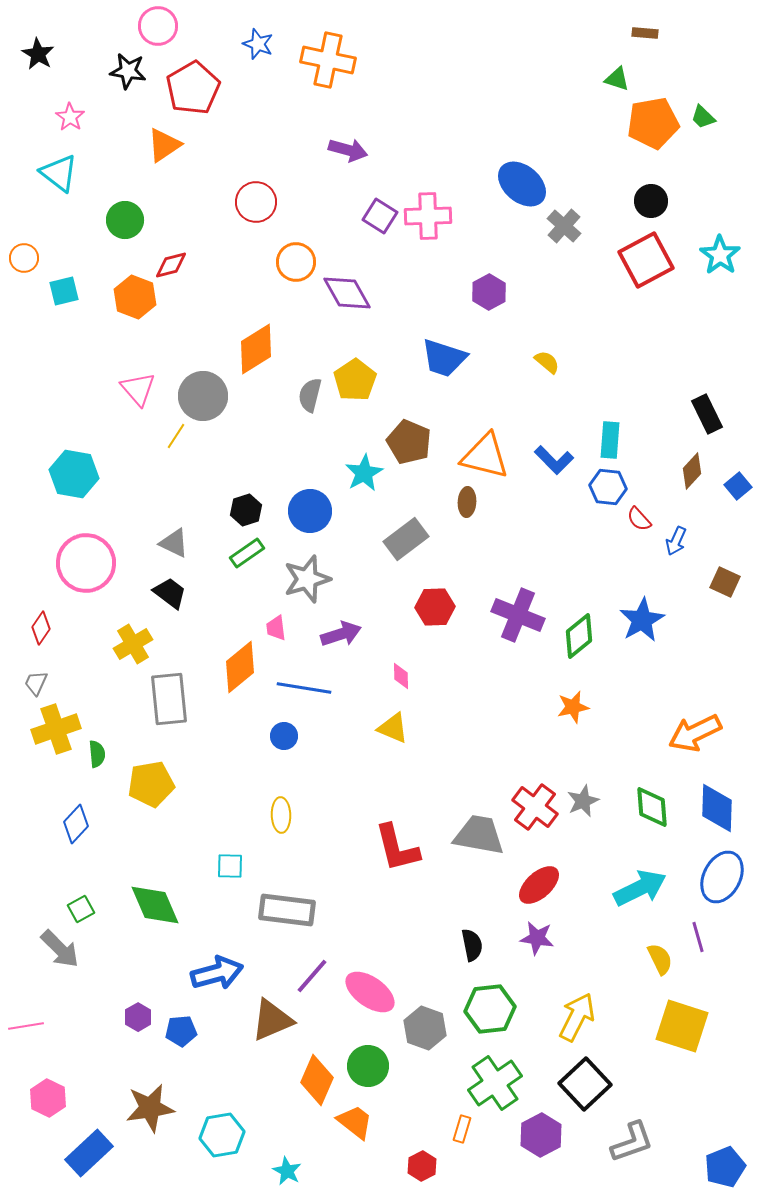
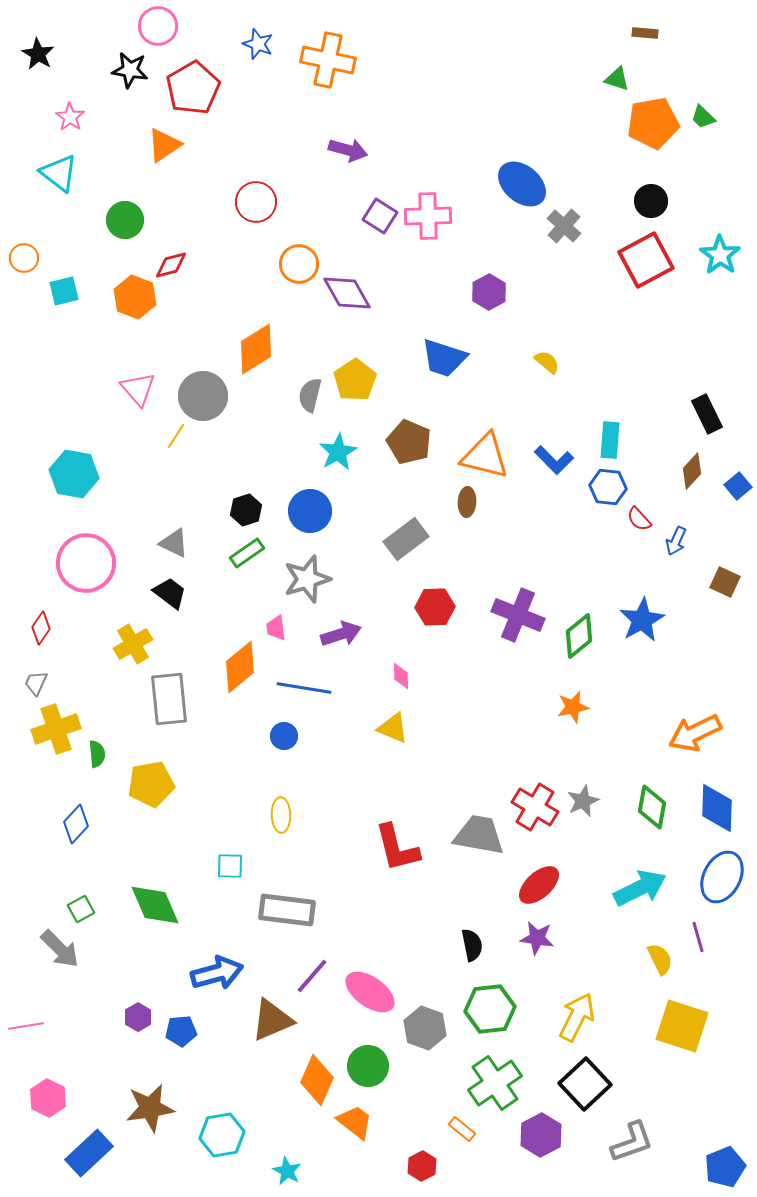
black star at (128, 71): moved 2 px right, 1 px up
orange circle at (296, 262): moved 3 px right, 2 px down
cyan star at (364, 473): moved 26 px left, 21 px up
red cross at (535, 807): rotated 6 degrees counterclockwise
green diamond at (652, 807): rotated 15 degrees clockwise
orange rectangle at (462, 1129): rotated 68 degrees counterclockwise
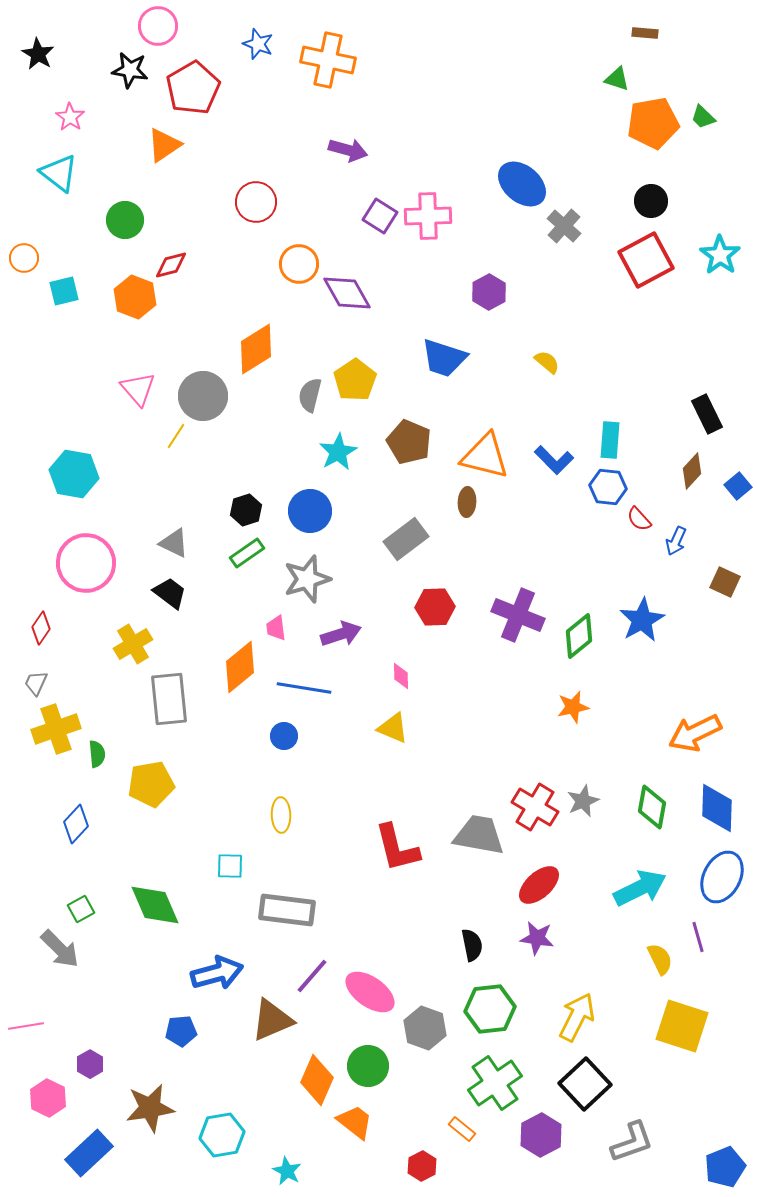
purple hexagon at (138, 1017): moved 48 px left, 47 px down
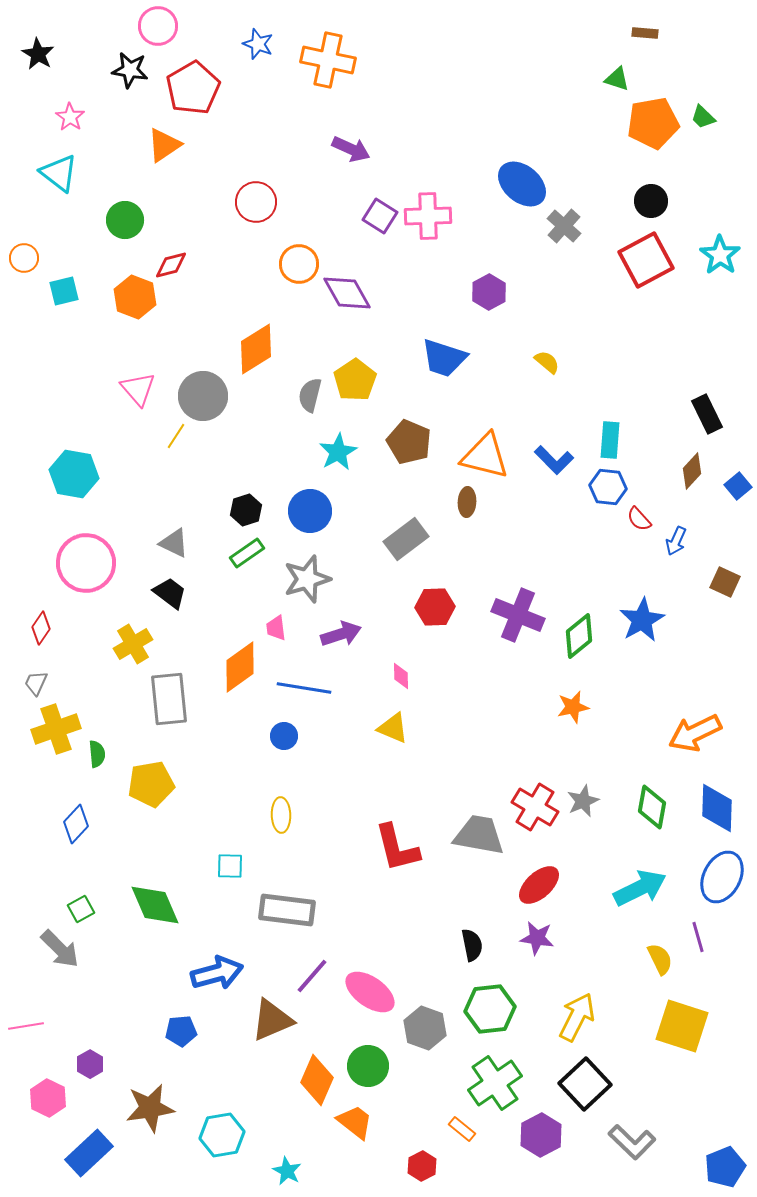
purple arrow at (348, 150): moved 3 px right, 1 px up; rotated 9 degrees clockwise
orange diamond at (240, 667): rotated 4 degrees clockwise
gray L-shape at (632, 1142): rotated 63 degrees clockwise
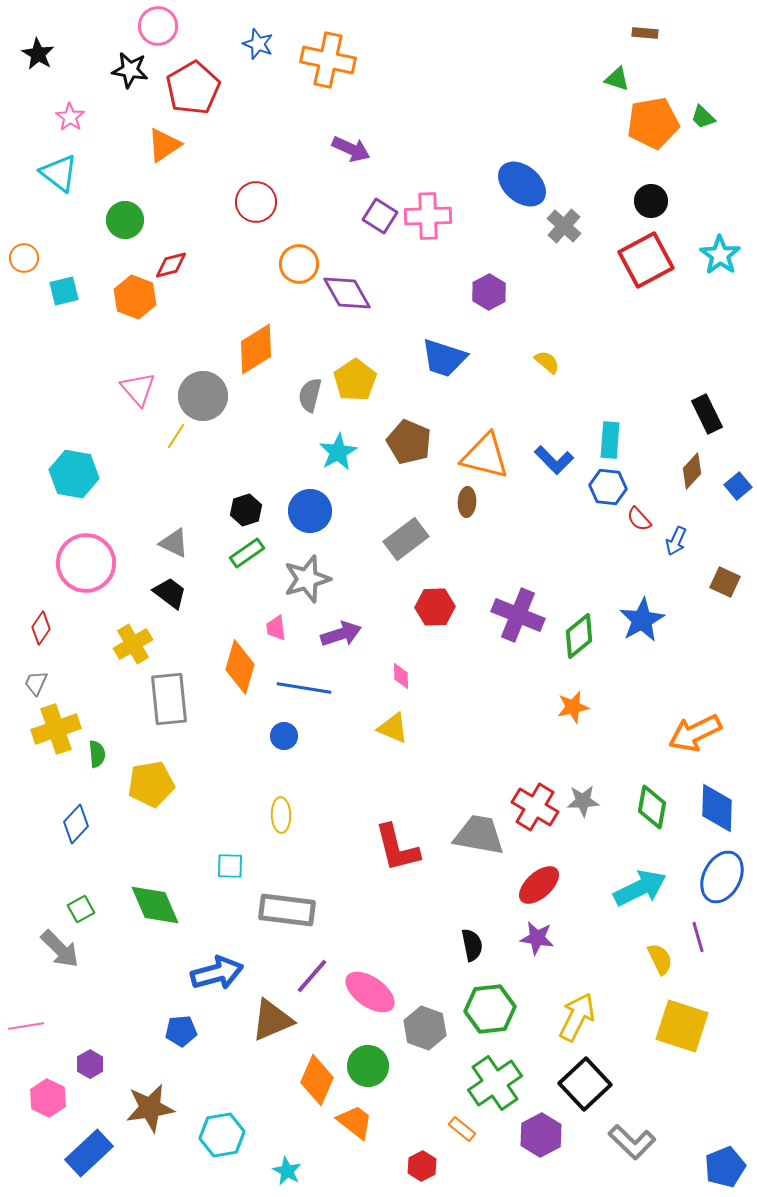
orange diamond at (240, 667): rotated 38 degrees counterclockwise
gray star at (583, 801): rotated 20 degrees clockwise
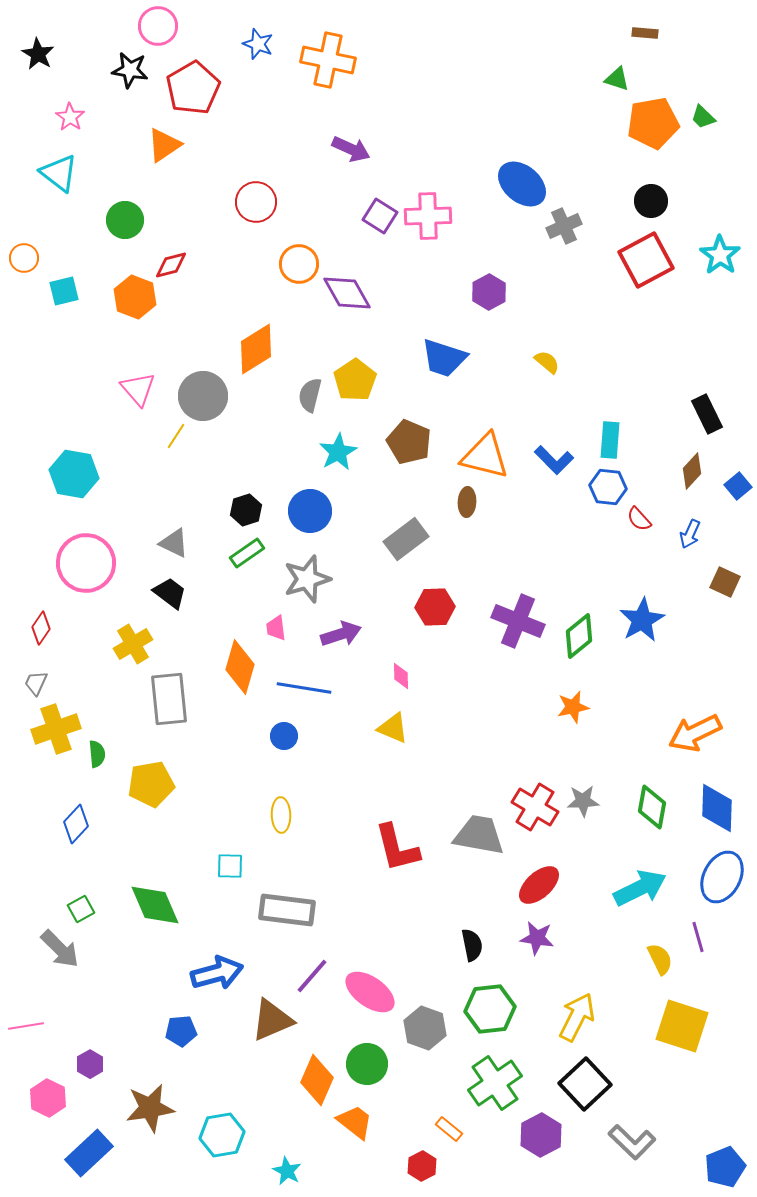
gray cross at (564, 226): rotated 24 degrees clockwise
blue arrow at (676, 541): moved 14 px right, 7 px up
purple cross at (518, 615): moved 6 px down
green circle at (368, 1066): moved 1 px left, 2 px up
orange rectangle at (462, 1129): moved 13 px left
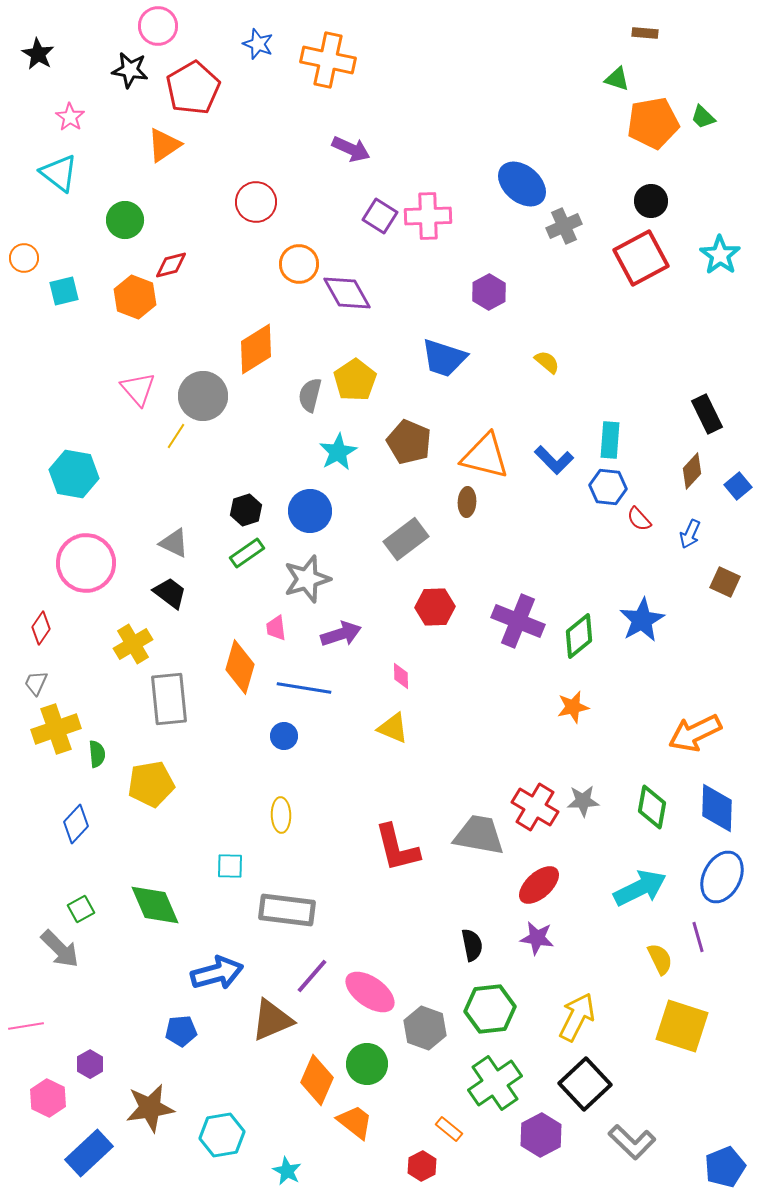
red square at (646, 260): moved 5 px left, 2 px up
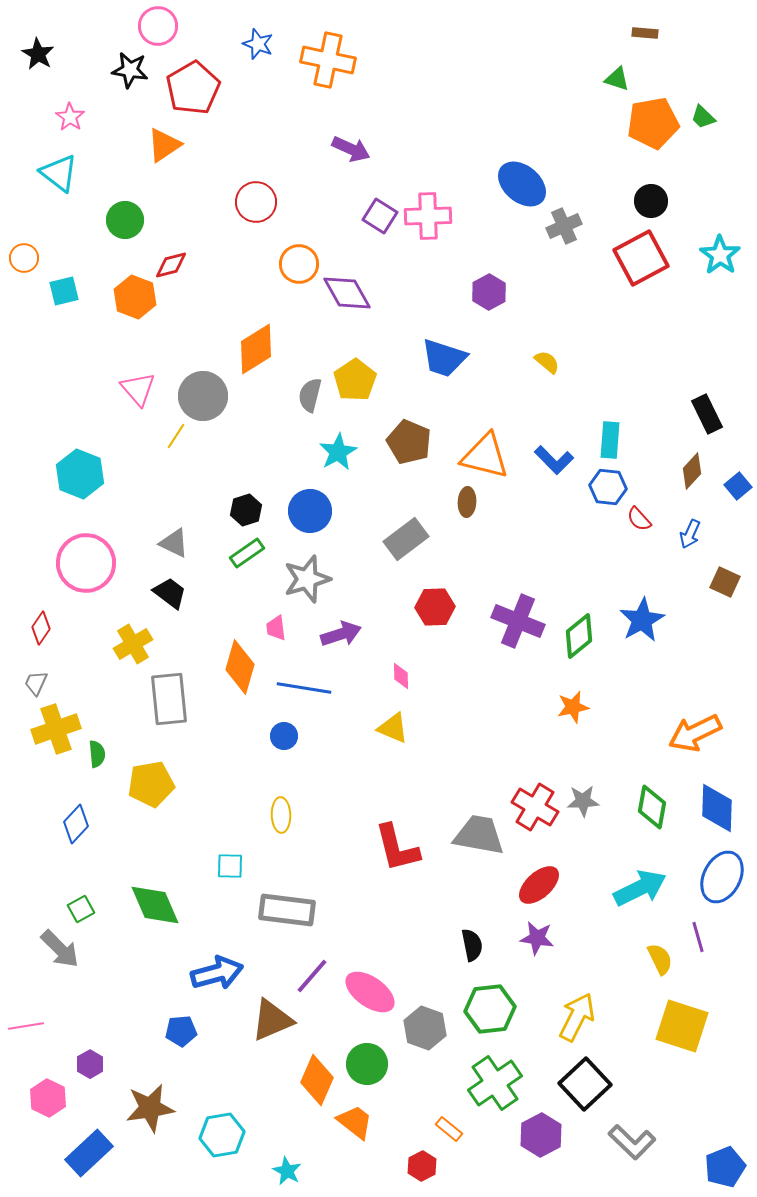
cyan hexagon at (74, 474): moved 6 px right; rotated 12 degrees clockwise
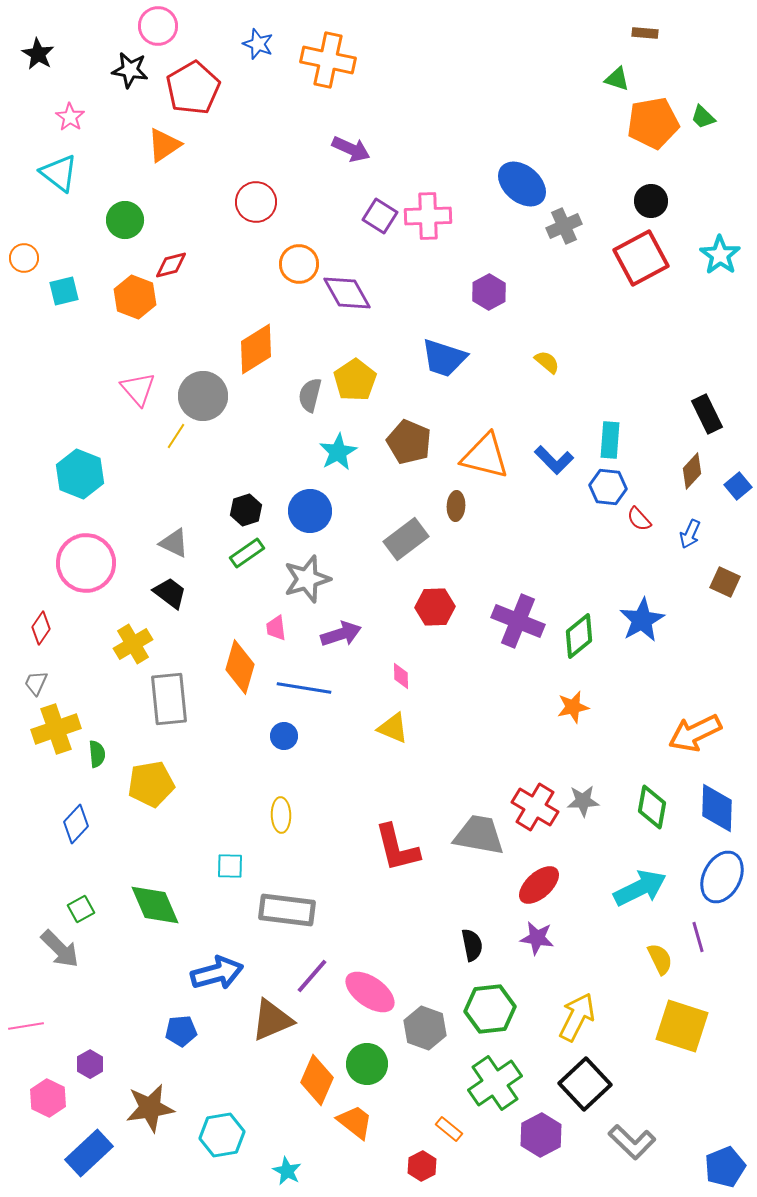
brown ellipse at (467, 502): moved 11 px left, 4 px down
